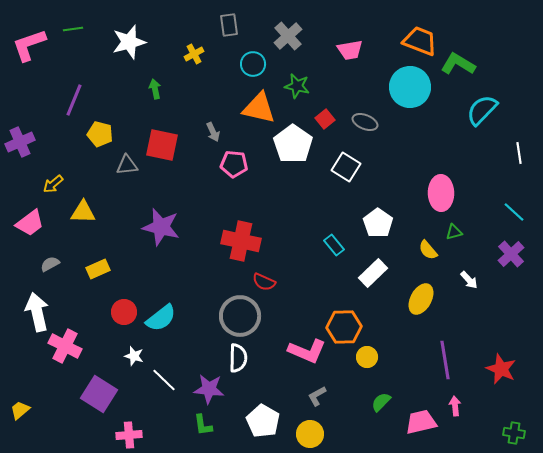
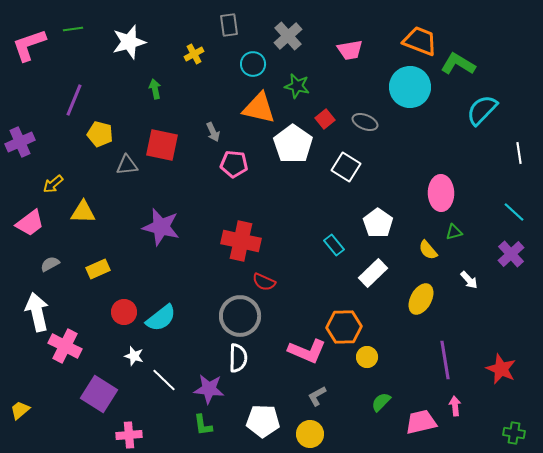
white pentagon at (263, 421): rotated 28 degrees counterclockwise
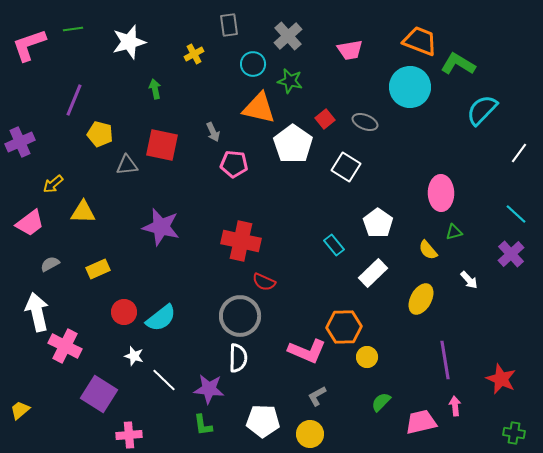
green star at (297, 86): moved 7 px left, 5 px up
white line at (519, 153): rotated 45 degrees clockwise
cyan line at (514, 212): moved 2 px right, 2 px down
red star at (501, 369): moved 10 px down
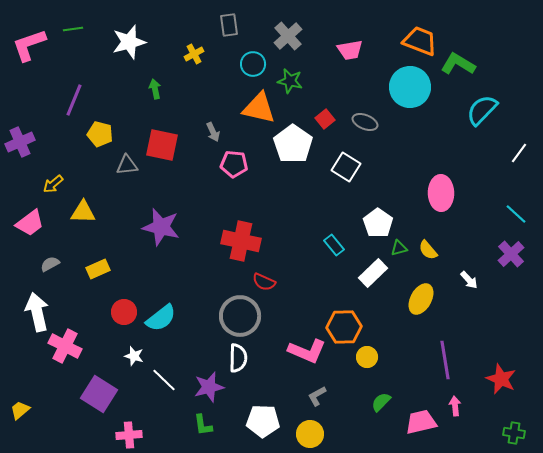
green triangle at (454, 232): moved 55 px left, 16 px down
purple star at (209, 389): moved 2 px up; rotated 20 degrees counterclockwise
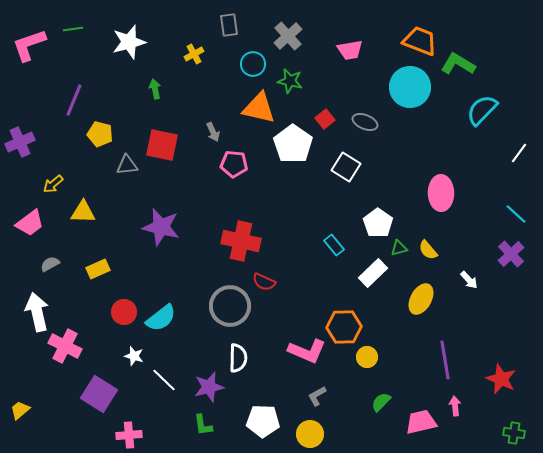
gray circle at (240, 316): moved 10 px left, 10 px up
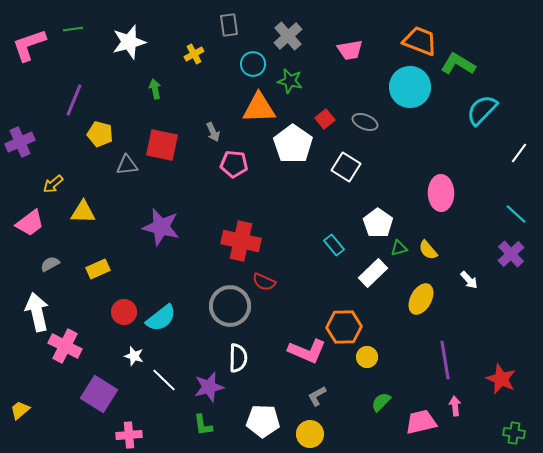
orange triangle at (259, 108): rotated 15 degrees counterclockwise
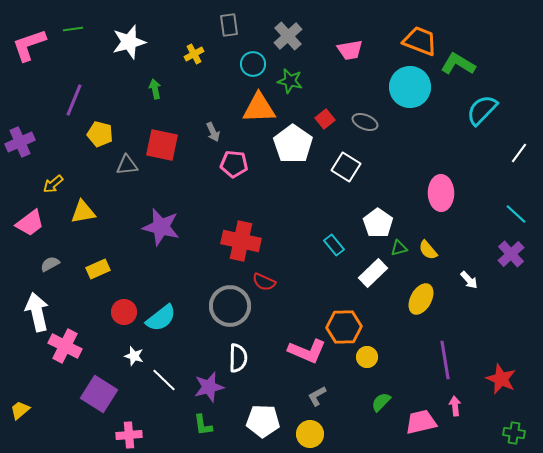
yellow triangle at (83, 212): rotated 12 degrees counterclockwise
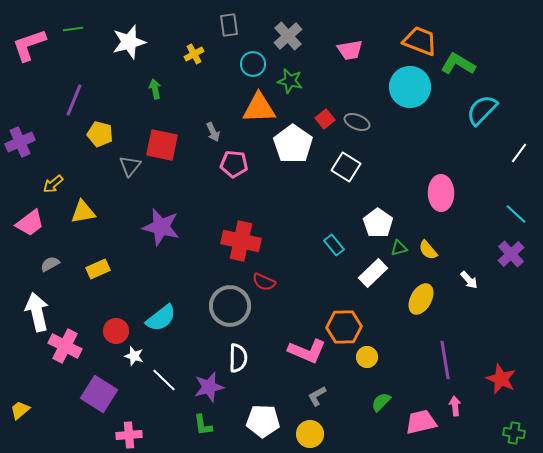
gray ellipse at (365, 122): moved 8 px left
gray triangle at (127, 165): moved 3 px right, 1 px down; rotated 45 degrees counterclockwise
red circle at (124, 312): moved 8 px left, 19 px down
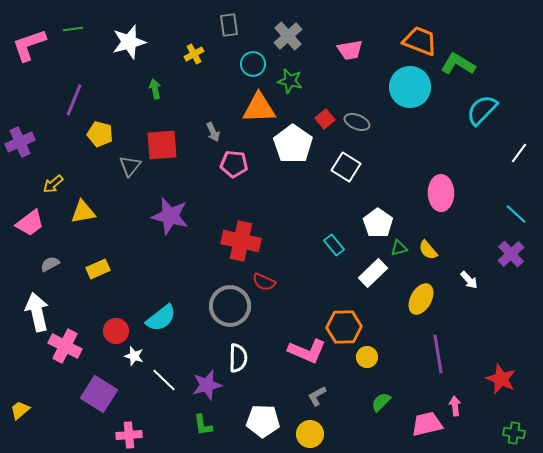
red square at (162, 145): rotated 16 degrees counterclockwise
purple star at (161, 227): moved 9 px right, 11 px up
purple line at (445, 360): moved 7 px left, 6 px up
purple star at (209, 387): moved 2 px left, 2 px up
pink trapezoid at (421, 422): moved 6 px right, 2 px down
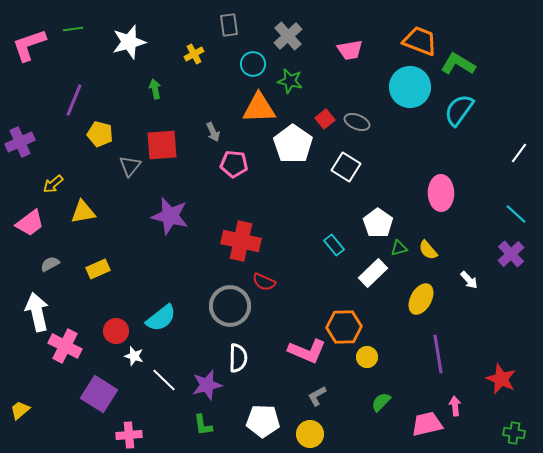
cyan semicircle at (482, 110): moved 23 px left; rotated 8 degrees counterclockwise
